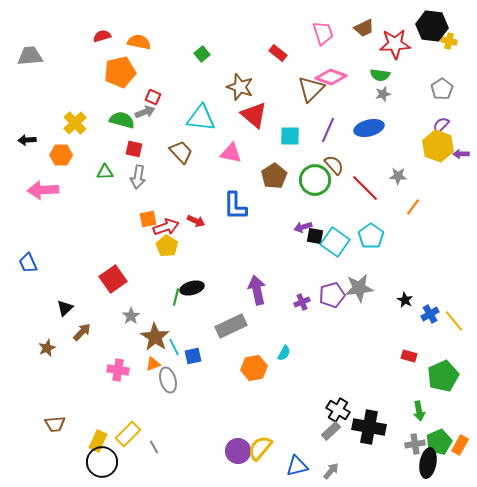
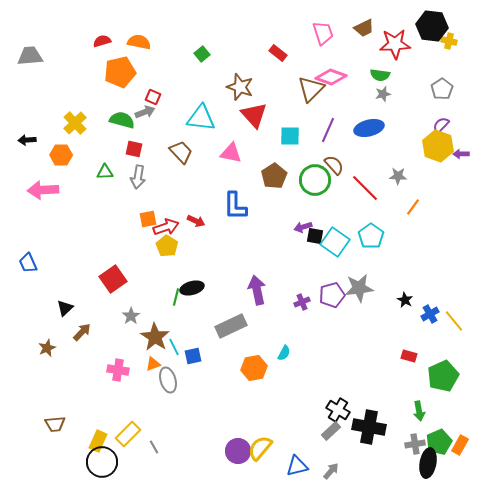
red semicircle at (102, 36): moved 5 px down
red triangle at (254, 115): rotated 8 degrees clockwise
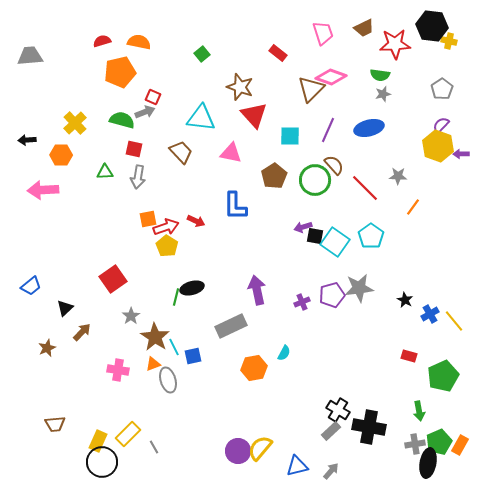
blue trapezoid at (28, 263): moved 3 px right, 23 px down; rotated 105 degrees counterclockwise
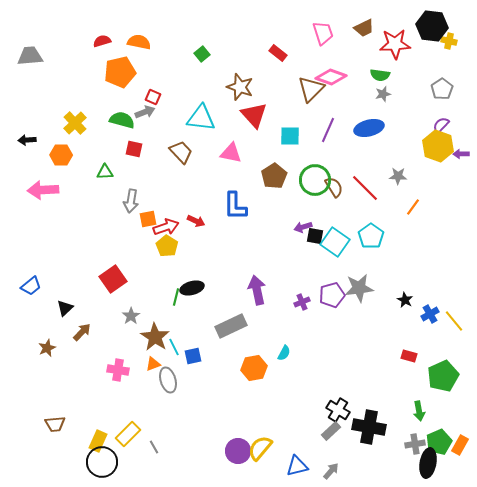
brown semicircle at (334, 165): moved 22 px down; rotated 10 degrees clockwise
gray arrow at (138, 177): moved 7 px left, 24 px down
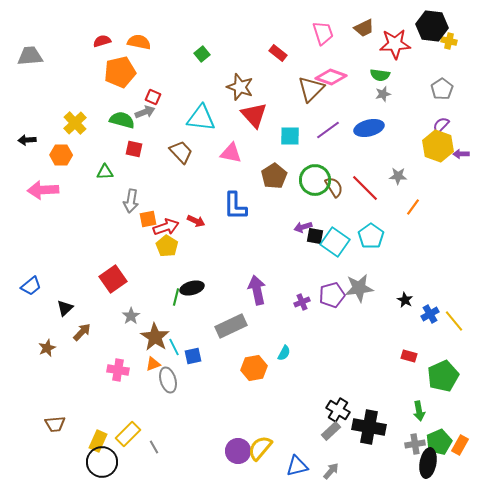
purple line at (328, 130): rotated 30 degrees clockwise
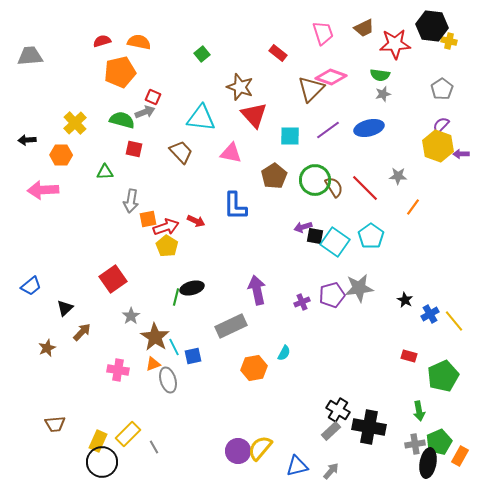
orange rectangle at (460, 445): moved 11 px down
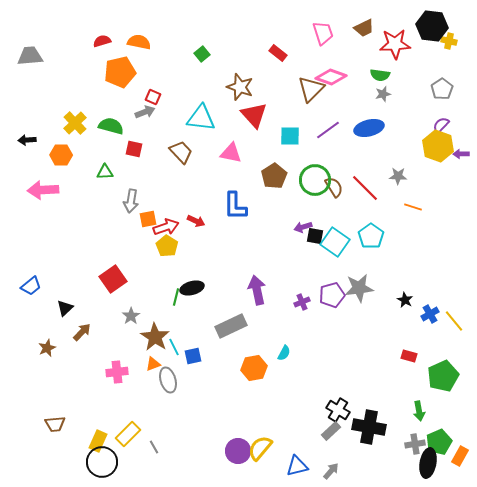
green semicircle at (122, 120): moved 11 px left, 6 px down
orange line at (413, 207): rotated 72 degrees clockwise
pink cross at (118, 370): moved 1 px left, 2 px down; rotated 15 degrees counterclockwise
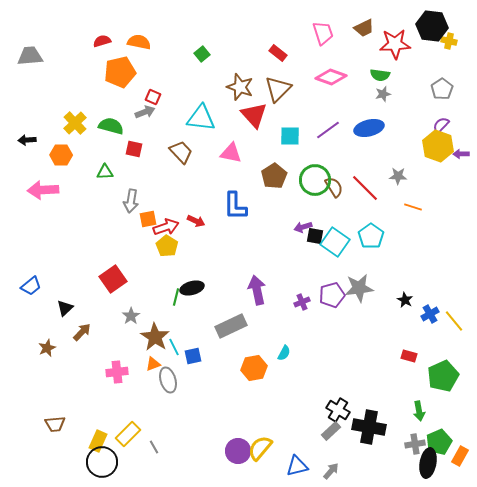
brown triangle at (311, 89): moved 33 px left
